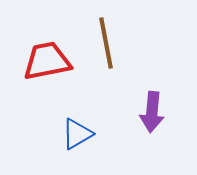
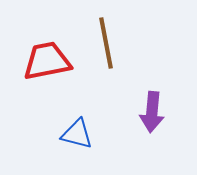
blue triangle: rotated 44 degrees clockwise
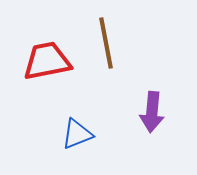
blue triangle: rotated 36 degrees counterclockwise
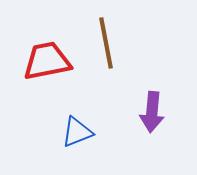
blue triangle: moved 2 px up
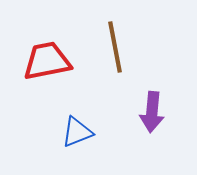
brown line: moved 9 px right, 4 px down
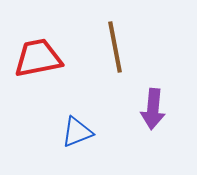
red trapezoid: moved 9 px left, 3 px up
purple arrow: moved 1 px right, 3 px up
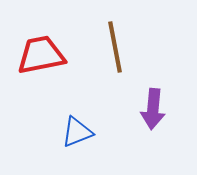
red trapezoid: moved 3 px right, 3 px up
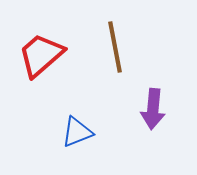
red trapezoid: rotated 30 degrees counterclockwise
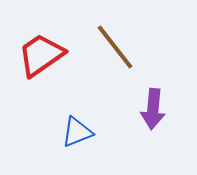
brown line: rotated 27 degrees counterclockwise
red trapezoid: rotated 6 degrees clockwise
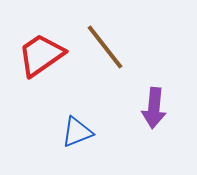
brown line: moved 10 px left
purple arrow: moved 1 px right, 1 px up
